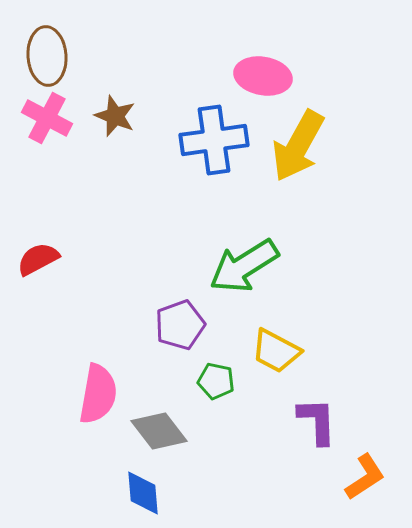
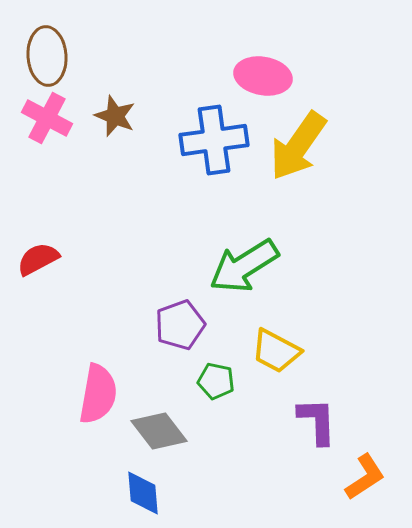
yellow arrow: rotated 6 degrees clockwise
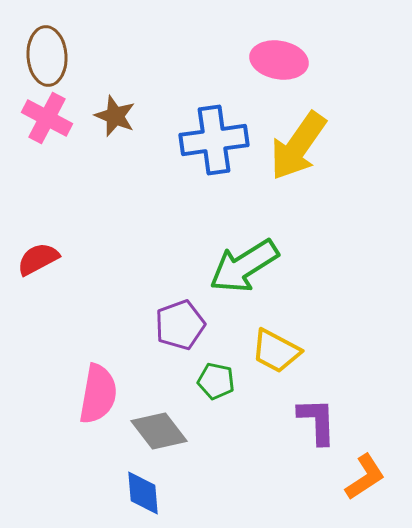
pink ellipse: moved 16 px right, 16 px up
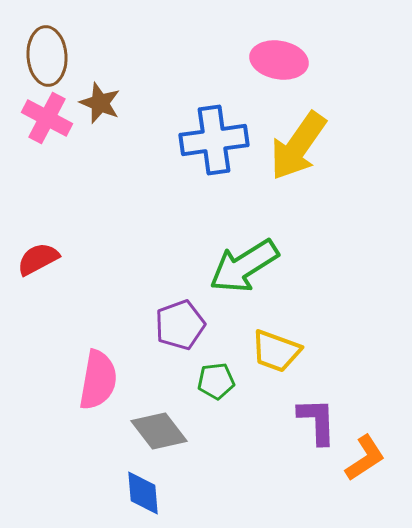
brown star: moved 15 px left, 13 px up
yellow trapezoid: rotated 8 degrees counterclockwise
green pentagon: rotated 18 degrees counterclockwise
pink semicircle: moved 14 px up
orange L-shape: moved 19 px up
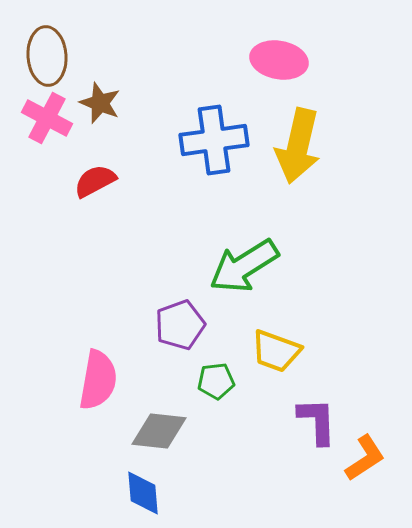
yellow arrow: rotated 22 degrees counterclockwise
red semicircle: moved 57 px right, 78 px up
gray diamond: rotated 46 degrees counterclockwise
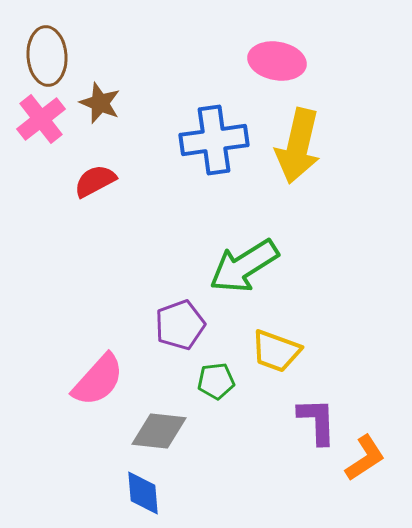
pink ellipse: moved 2 px left, 1 px down
pink cross: moved 6 px left, 1 px down; rotated 24 degrees clockwise
pink semicircle: rotated 32 degrees clockwise
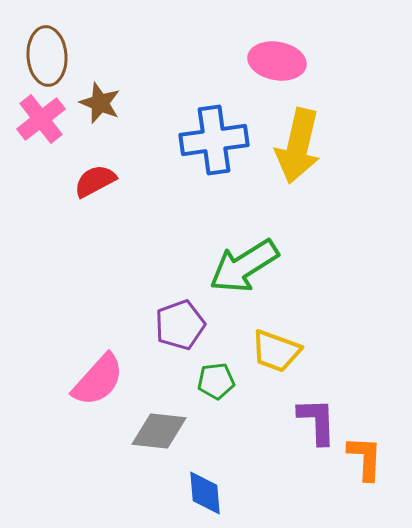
orange L-shape: rotated 54 degrees counterclockwise
blue diamond: moved 62 px right
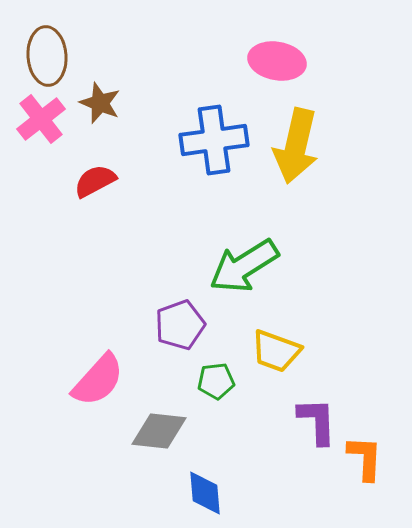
yellow arrow: moved 2 px left
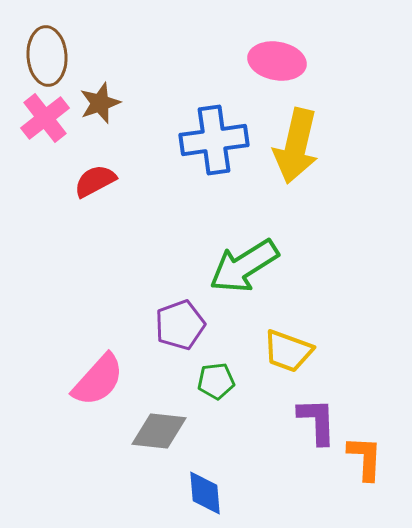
brown star: rotated 30 degrees clockwise
pink cross: moved 4 px right, 1 px up
yellow trapezoid: moved 12 px right
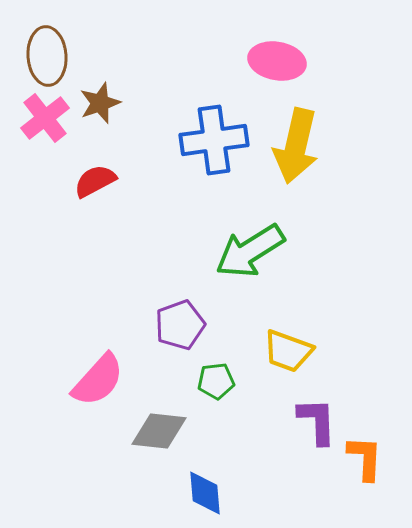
green arrow: moved 6 px right, 15 px up
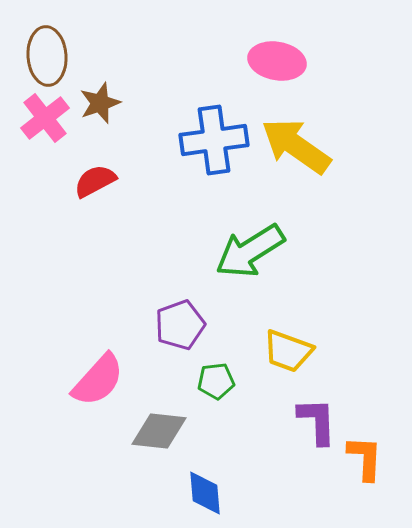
yellow arrow: rotated 112 degrees clockwise
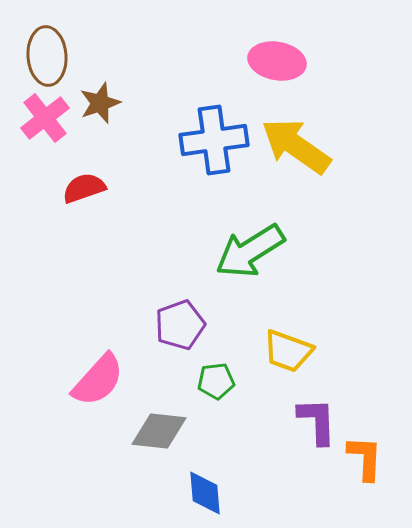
red semicircle: moved 11 px left, 7 px down; rotated 9 degrees clockwise
